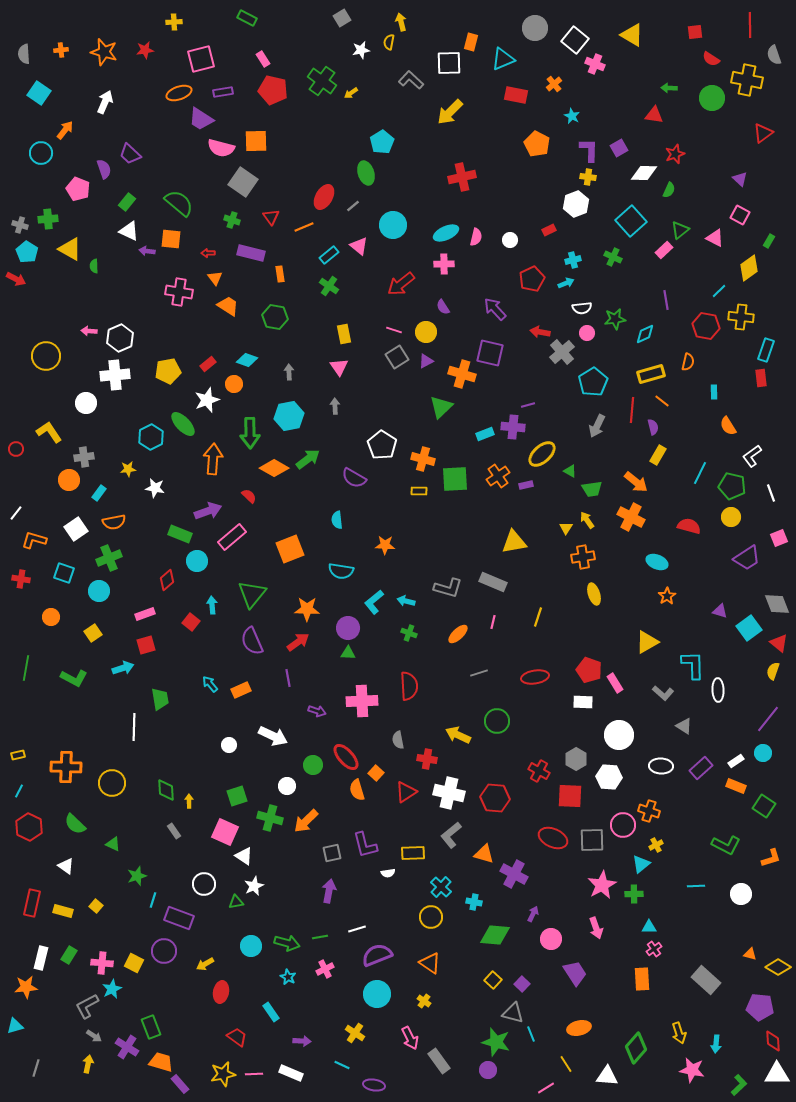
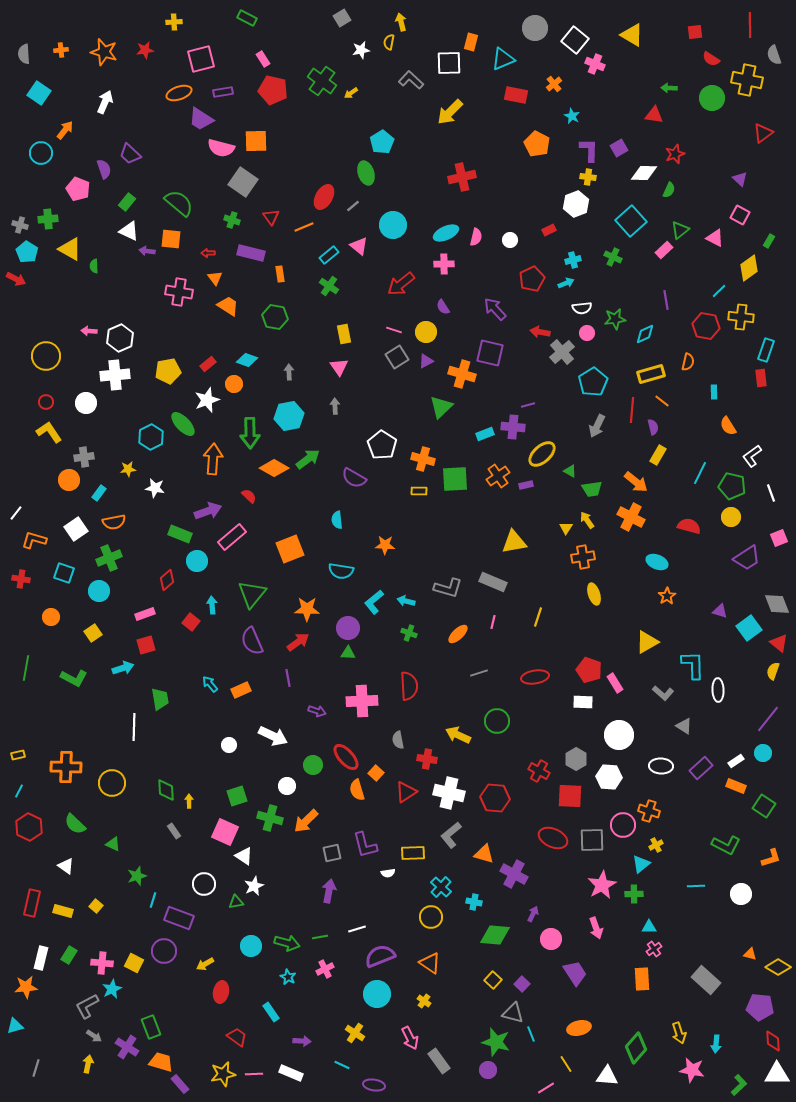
red circle at (16, 449): moved 30 px right, 47 px up
purple semicircle at (377, 955): moved 3 px right, 1 px down
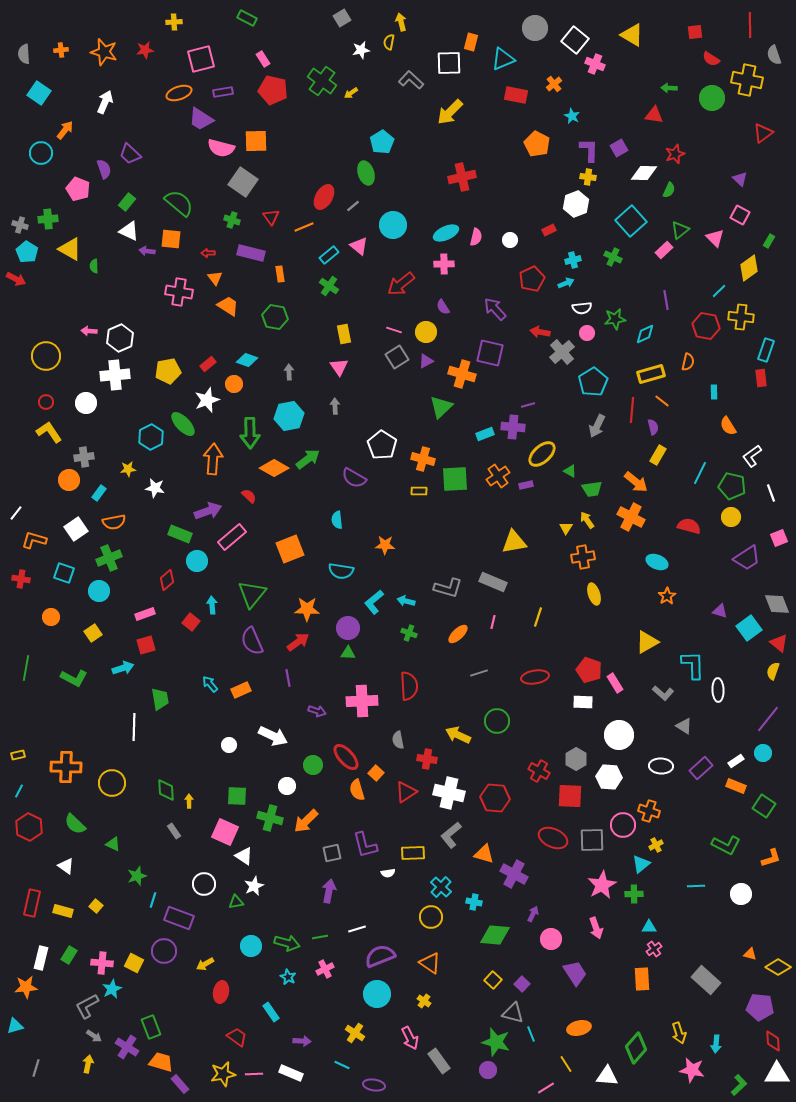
pink triangle at (715, 238): rotated 18 degrees clockwise
green square at (237, 796): rotated 20 degrees clockwise
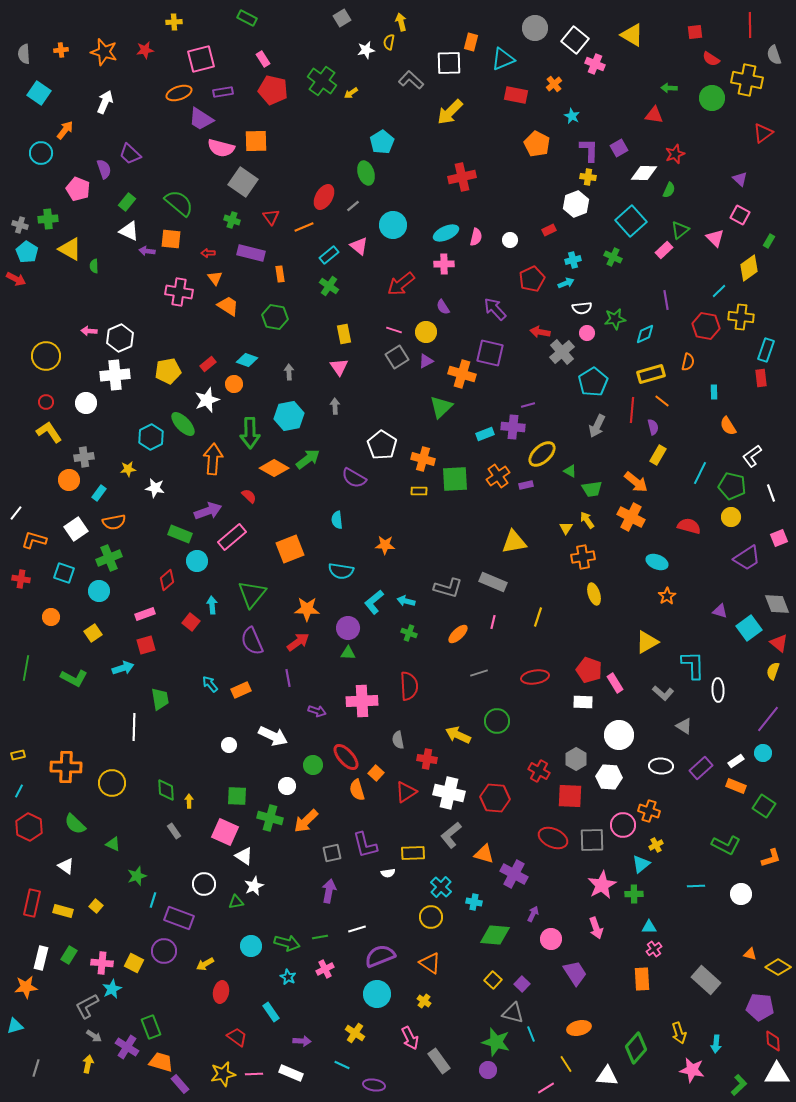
white star at (361, 50): moved 5 px right
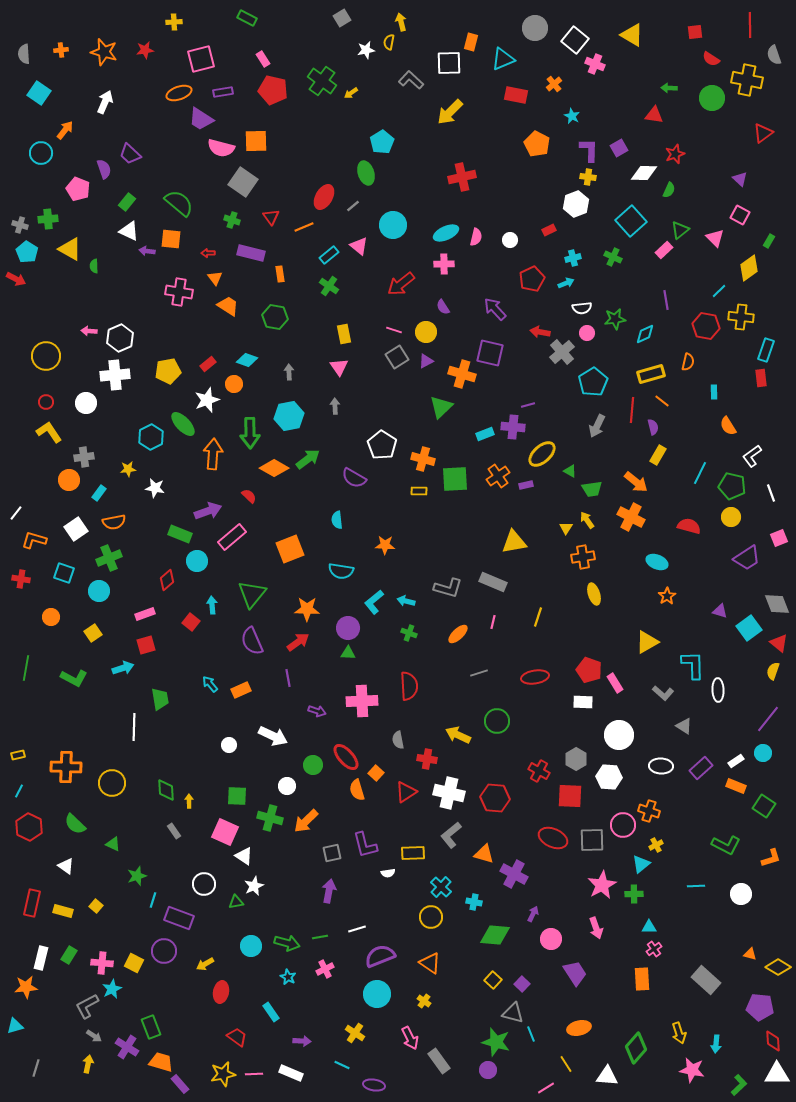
cyan cross at (573, 260): moved 2 px up
orange arrow at (213, 459): moved 5 px up
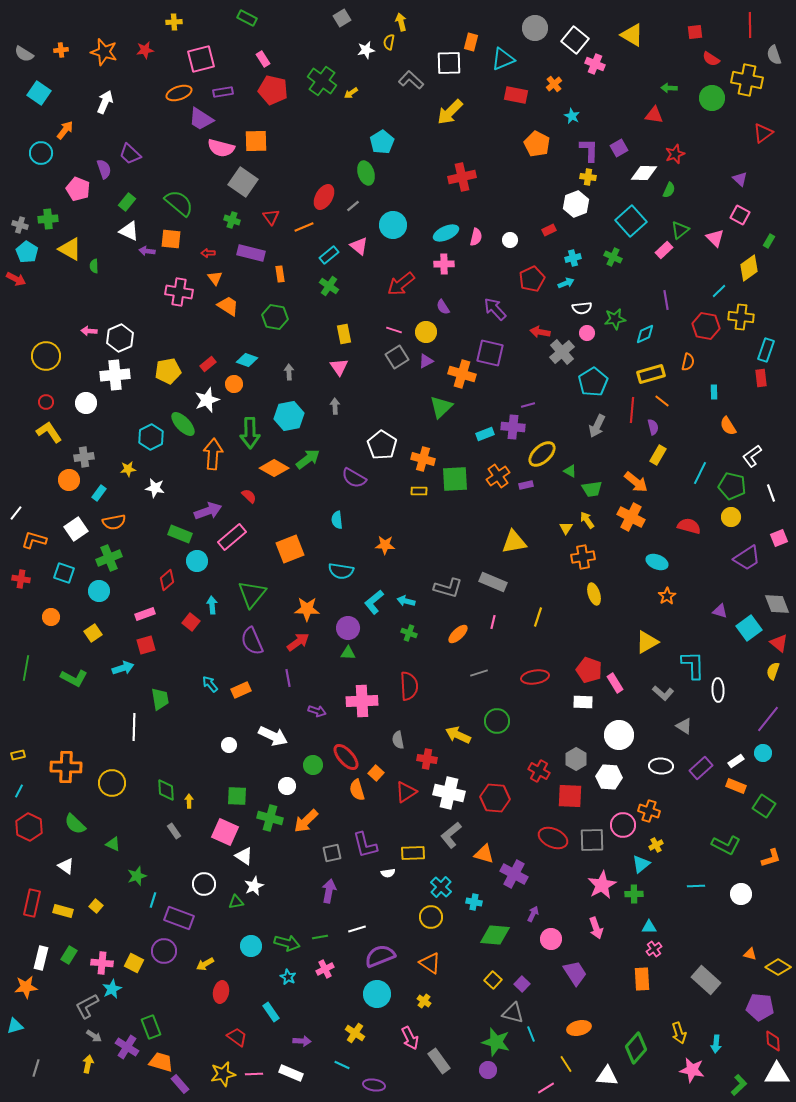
gray semicircle at (24, 54): rotated 54 degrees counterclockwise
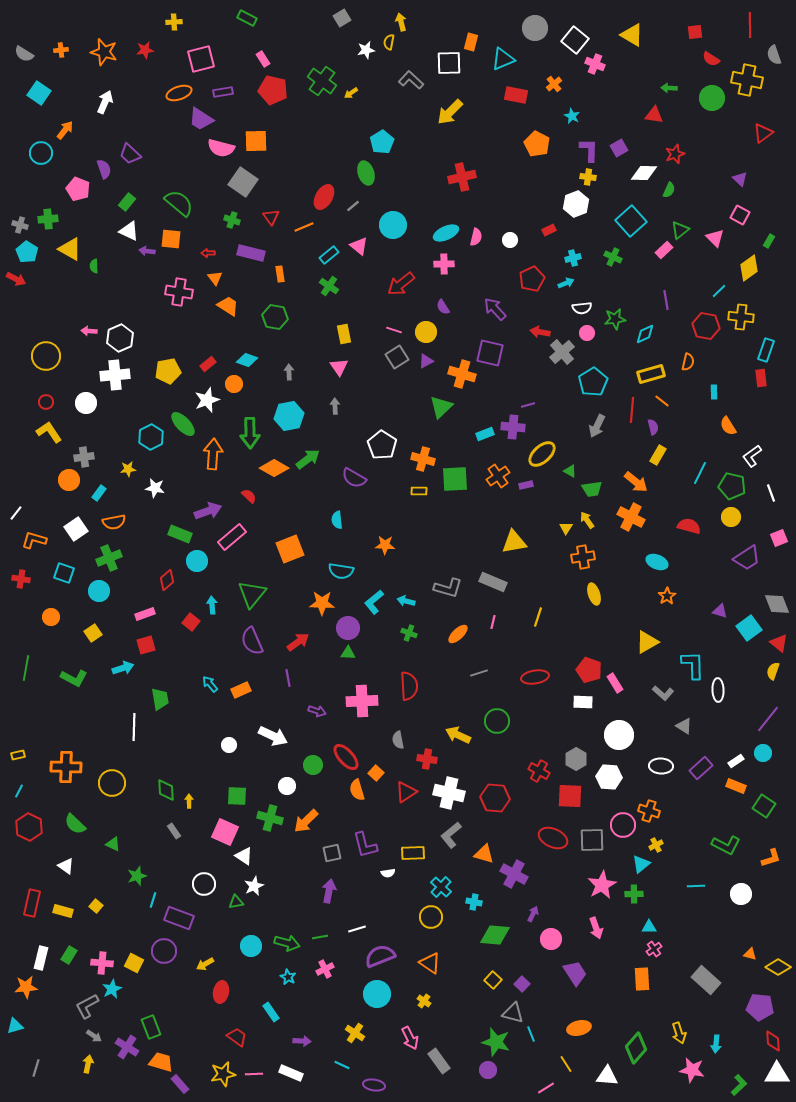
orange star at (307, 609): moved 15 px right, 6 px up
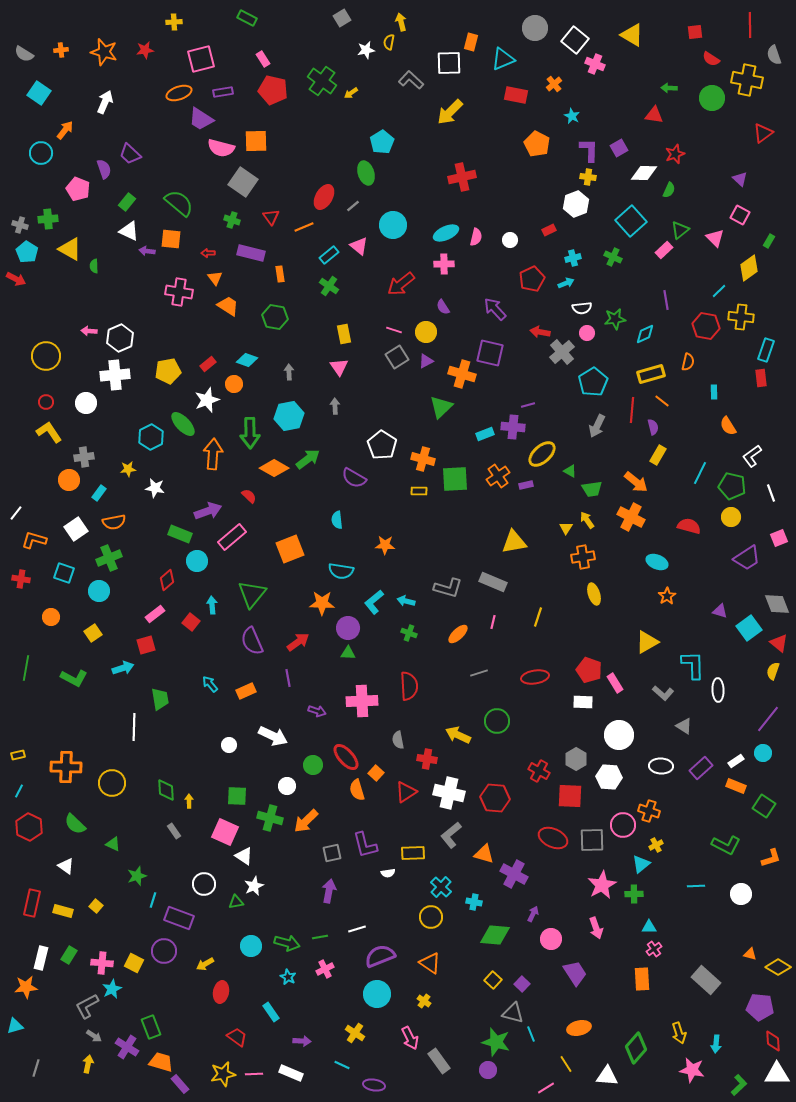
pink rectangle at (145, 614): moved 10 px right; rotated 18 degrees counterclockwise
orange rectangle at (241, 690): moved 5 px right, 1 px down
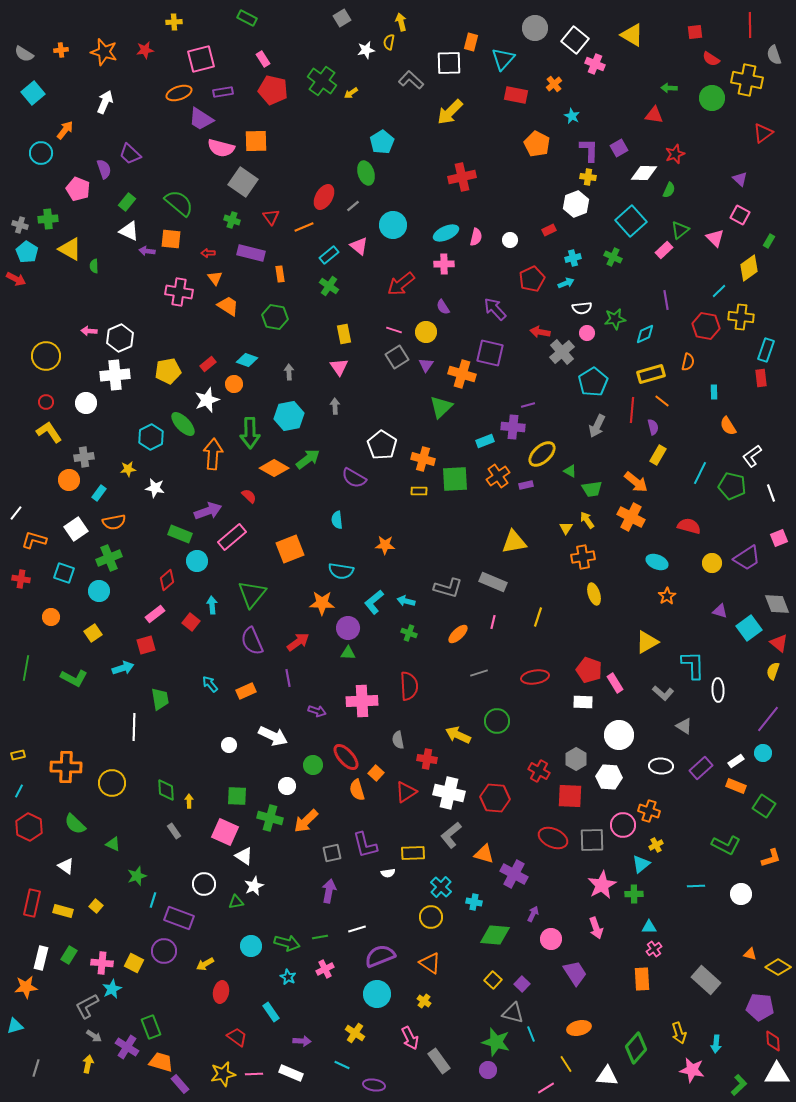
cyan triangle at (503, 59): rotated 25 degrees counterclockwise
cyan square at (39, 93): moved 6 px left; rotated 15 degrees clockwise
purple triangle at (426, 361): moved 4 px down; rotated 28 degrees counterclockwise
cyan rectangle at (485, 434): moved 7 px down
yellow circle at (731, 517): moved 19 px left, 46 px down
